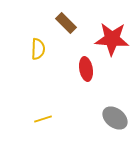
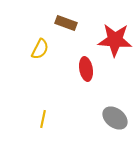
brown rectangle: rotated 25 degrees counterclockwise
red star: moved 3 px right, 1 px down
yellow semicircle: moved 2 px right; rotated 25 degrees clockwise
yellow line: rotated 60 degrees counterclockwise
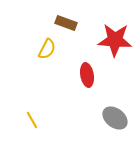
yellow semicircle: moved 7 px right
red ellipse: moved 1 px right, 6 px down
yellow line: moved 11 px left, 1 px down; rotated 42 degrees counterclockwise
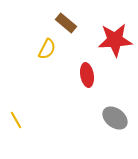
brown rectangle: rotated 20 degrees clockwise
red star: rotated 8 degrees counterclockwise
yellow line: moved 16 px left
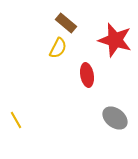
red star: rotated 20 degrees clockwise
yellow semicircle: moved 11 px right, 1 px up
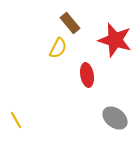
brown rectangle: moved 4 px right; rotated 10 degrees clockwise
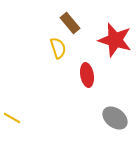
yellow semicircle: rotated 45 degrees counterclockwise
yellow line: moved 4 px left, 2 px up; rotated 30 degrees counterclockwise
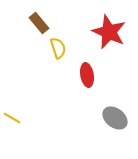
brown rectangle: moved 31 px left
red star: moved 6 px left, 8 px up; rotated 8 degrees clockwise
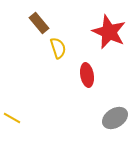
gray ellipse: rotated 70 degrees counterclockwise
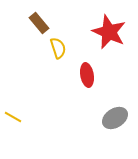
yellow line: moved 1 px right, 1 px up
